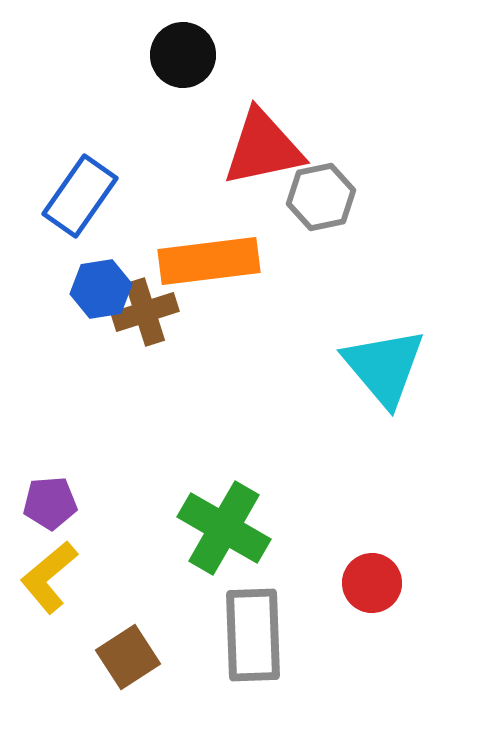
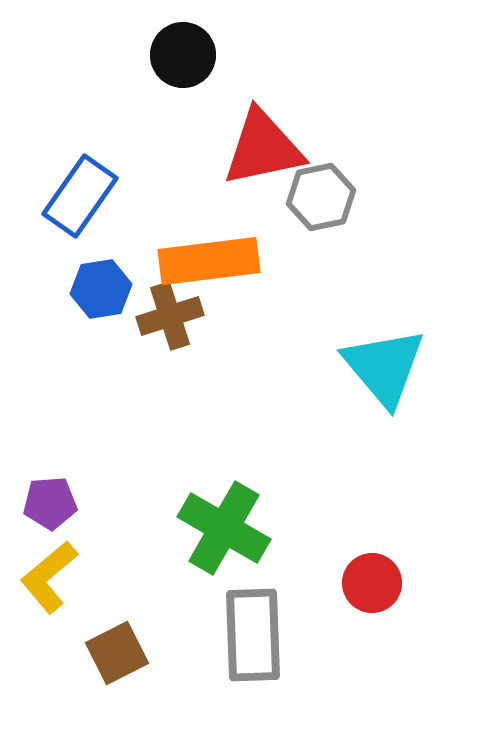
brown cross: moved 25 px right, 4 px down
brown square: moved 11 px left, 4 px up; rotated 6 degrees clockwise
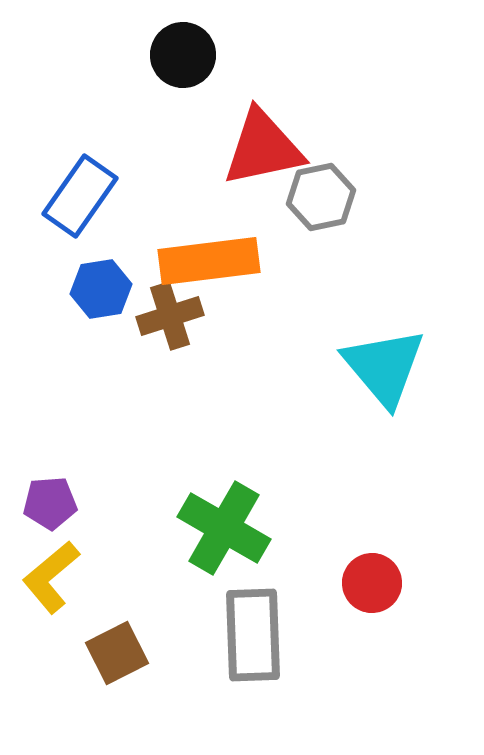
yellow L-shape: moved 2 px right
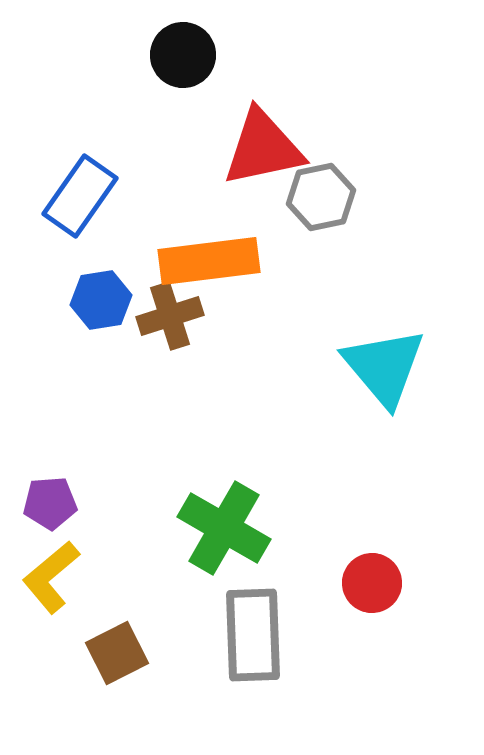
blue hexagon: moved 11 px down
